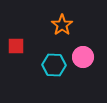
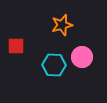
orange star: rotated 20 degrees clockwise
pink circle: moved 1 px left
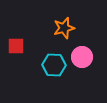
orange star: moved 2 px right, 3 px down
